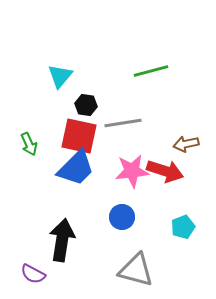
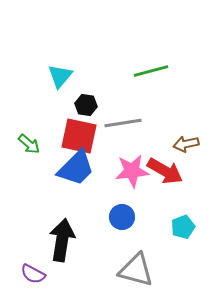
green arrow: rotated 25 degrees counterclockwise
red arrow: rotated 12 degrees clockwise
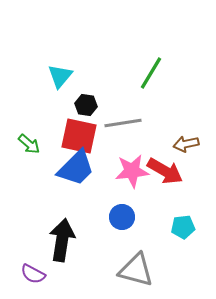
green line: moved 2 px down; rotated 44 degrees counterclockwise
cyan pentagon: rotated 15 degrees clockwise
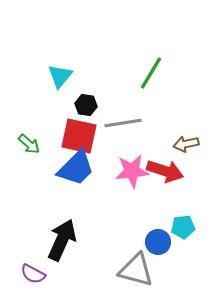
red arrow: rotated 12 degrees counterclockwise
blue circle: moved 36 px right, 25 px down
black arrow: rotated 15 degrees clockwise
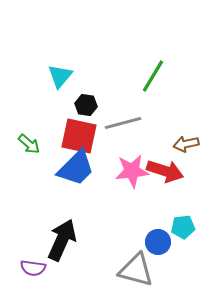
green line: moved 2 px right, 3 px down
gray line: rotated 6 degrees counterclockwise
purple semicircle: moved 6 px up; rotated 20 degrees counterclockwise
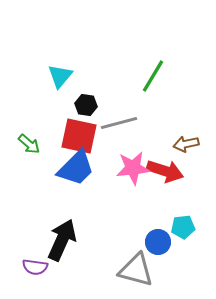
gray line: moved 4 px left
pink star: moved 1 px right, 3 px up
purple semicircle: moved 2 px right, 1 px up
